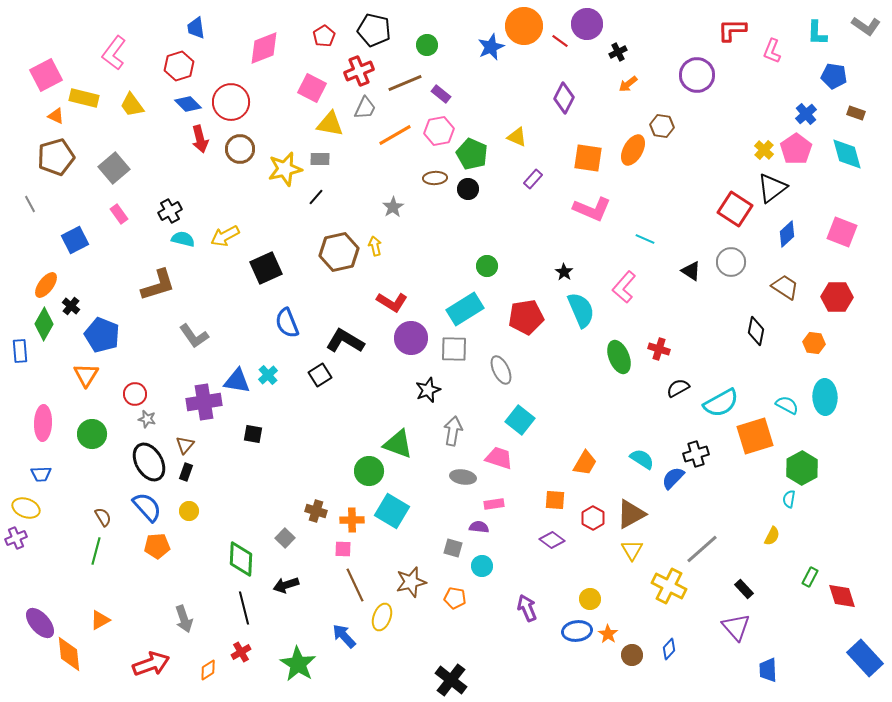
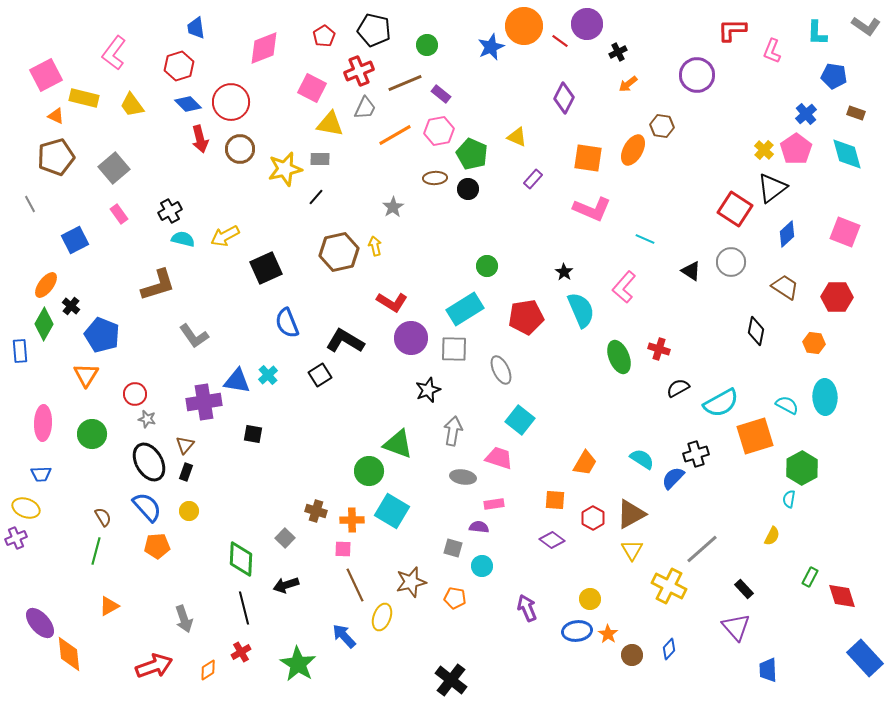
pink square at (842, 232): moved 3 px right
orange triangle at (100, 620): moved 9 px right, 14 px up
red arrow at (151, 664): moved 3 px right, 2 px down
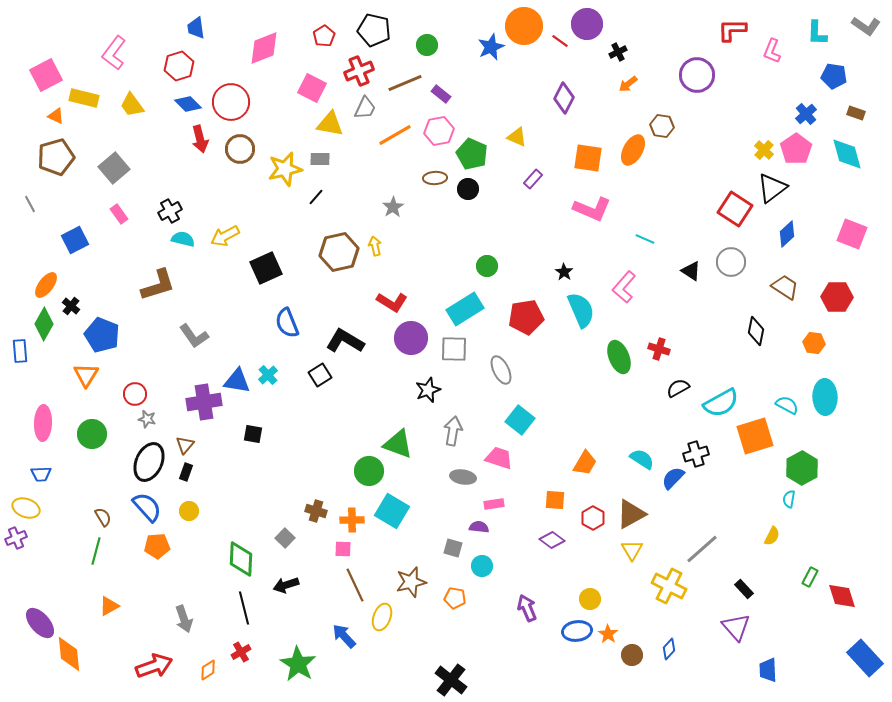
pink square at (845, 232): moved 7 px right, 2 px down
black ellipse at (149, 462): rotated 54 degrees clockwise
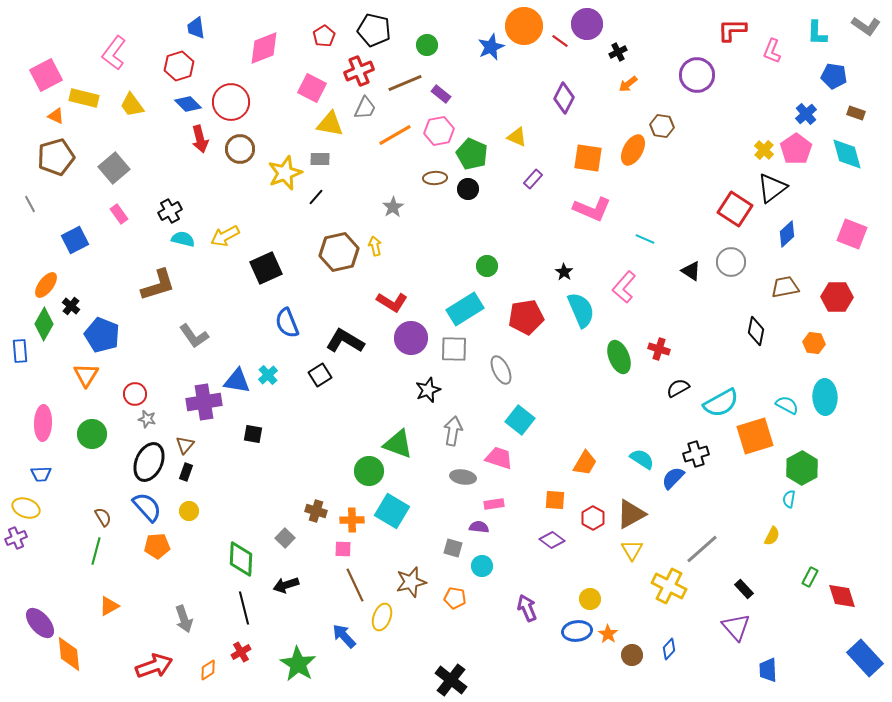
yellow star at (285, 169): moved 4 px down; rotated 8 degrees counterclockwise
brown trapezoid at (785, 287): rotated 44 degrees counterclockwise
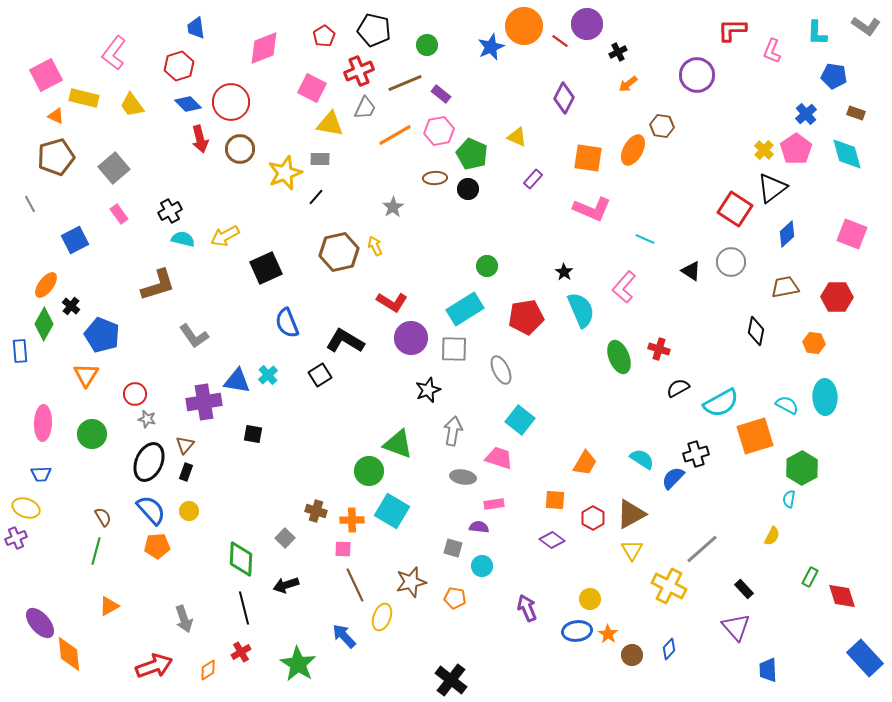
yellow arrow at (375, 246): rotated 12 degrees counterclockwise
blue semicircle at (147, 507): moved 4 px right, 3 px down
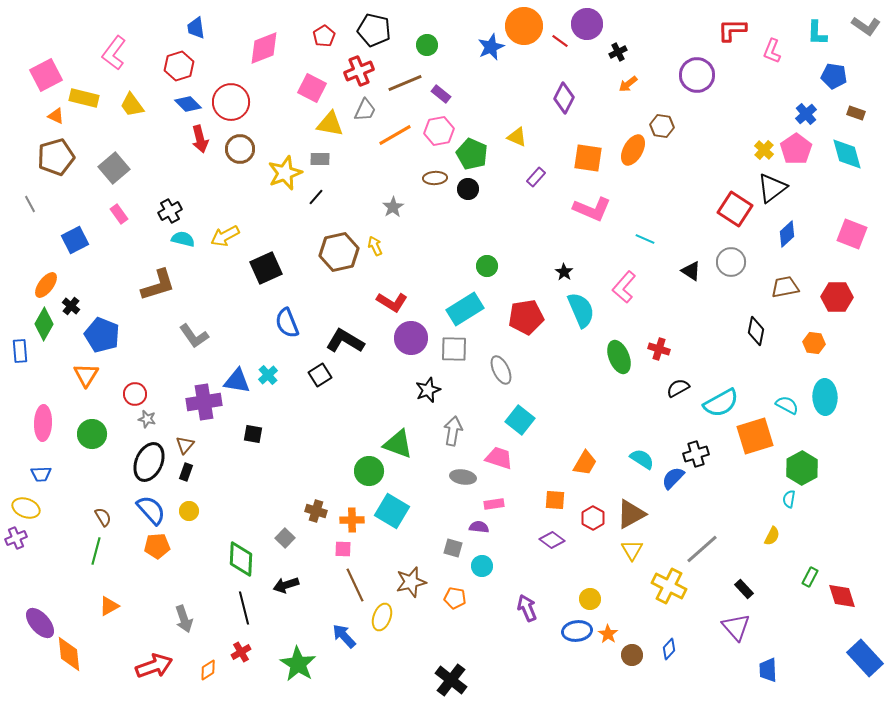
gray trapezoid at (365, 108): moved 2 px down
purple rectangle at (533, 179): moved 3 px right, 2 px up
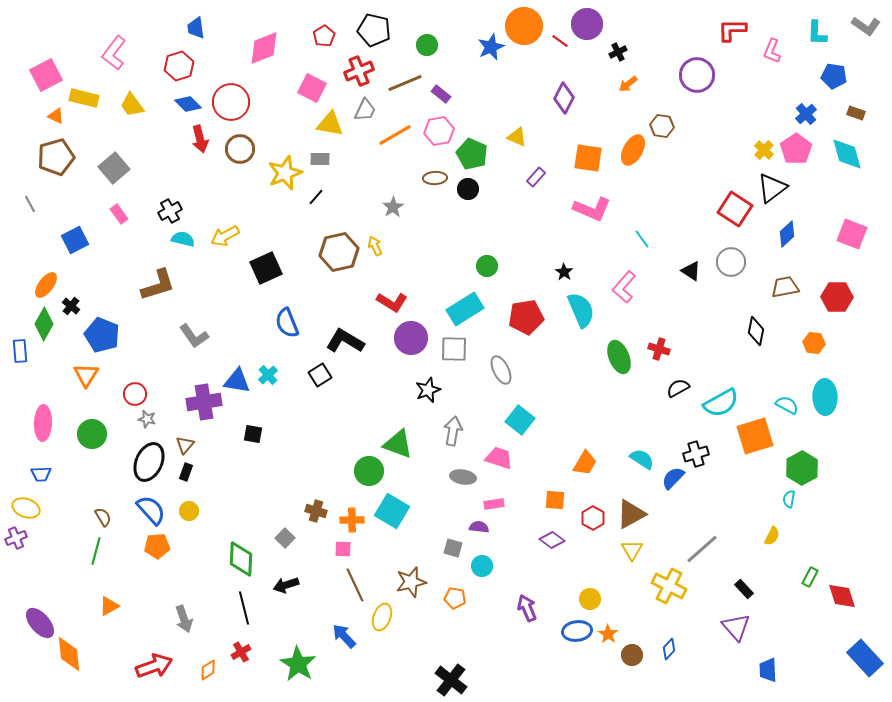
cyan line at (645, 239): moved 3 px left; rotated 30 degrees clockwise
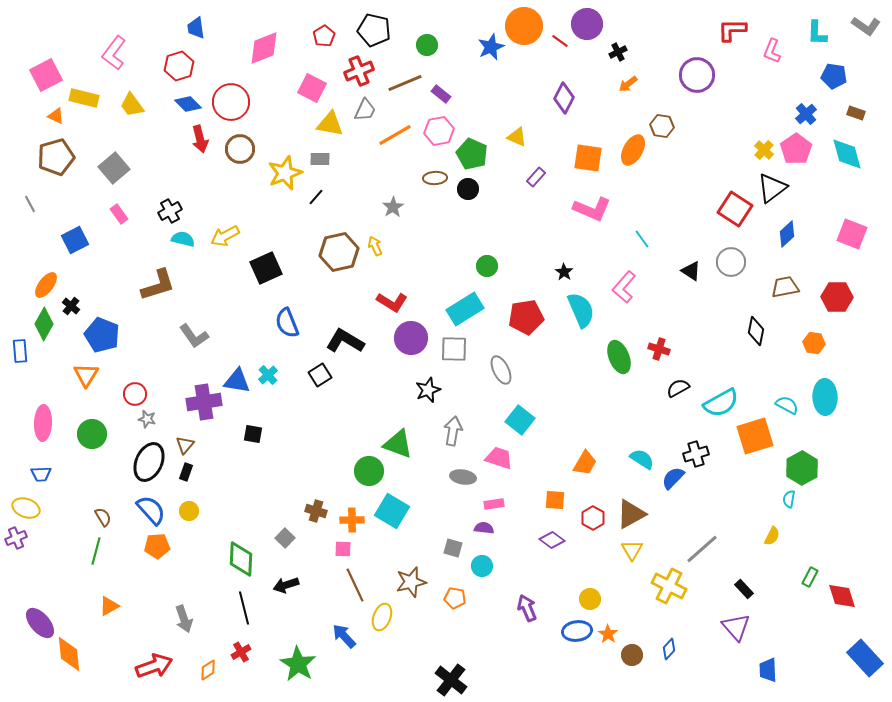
purple semicircle at (479, 527): moved 5 px right, 1 px down
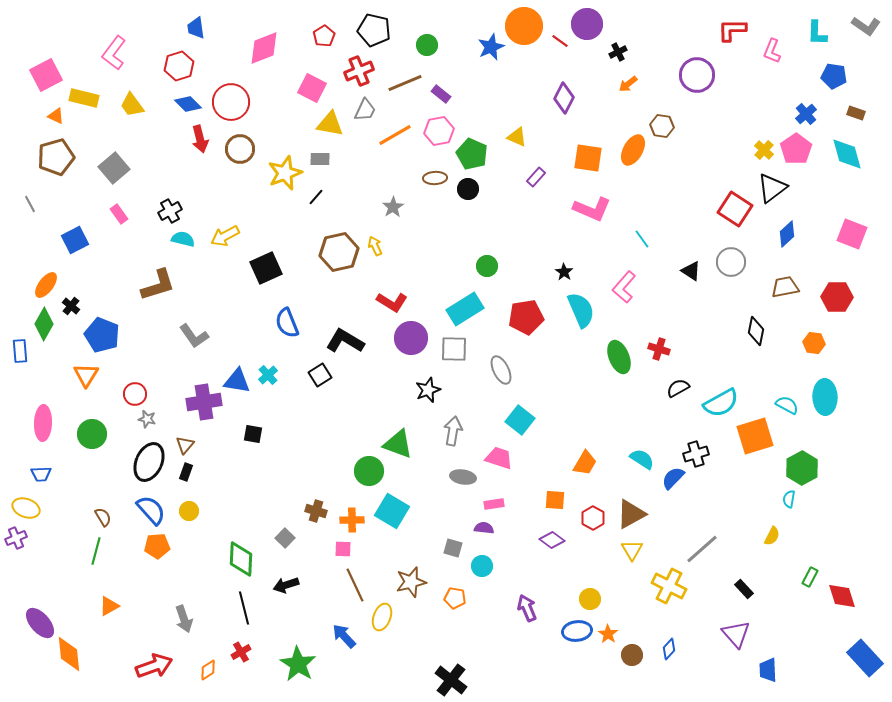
purple triangle at (736, 627): moved 7 px down
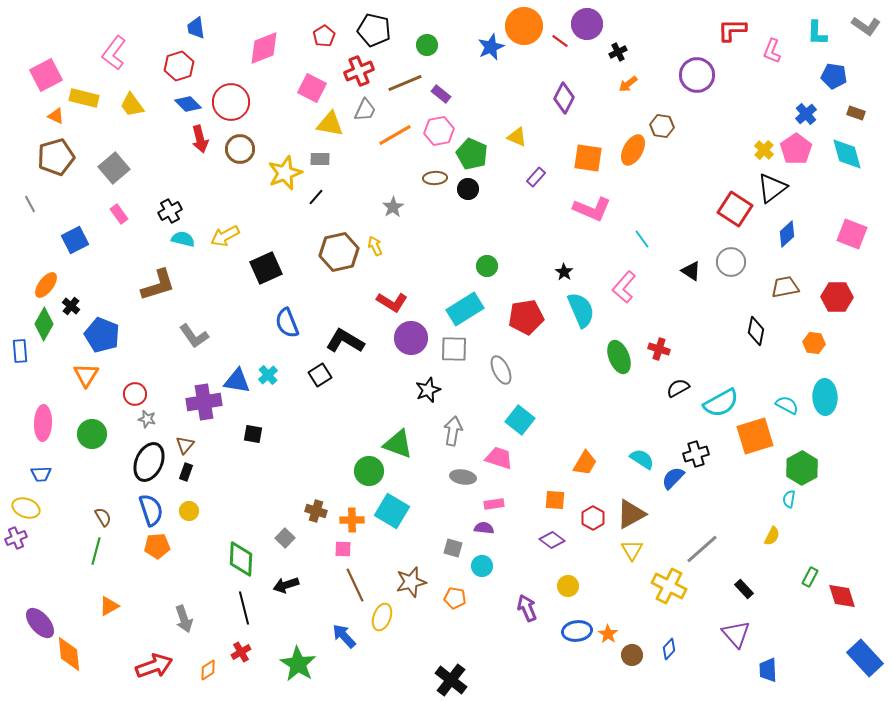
blue semicircle at (151, 510): rotated 24 degrees clockwise
yellow circle at (590, 599): moved 22 px left, 13 px up
